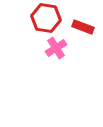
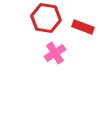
pink cross: moved 1 px left, 5 px down
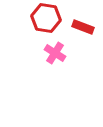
pink cross: rotated 25 degrees counterclockwise
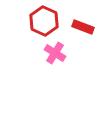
red hexagon: moved 2 px left, 3 px down; rotated 16 degrees clockwise
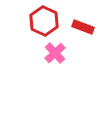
pink cross: rotated 15 degrees clockwise
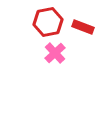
red hexagon: moved 4 px right, 1 px down; rotated 24 degrees clockwise
